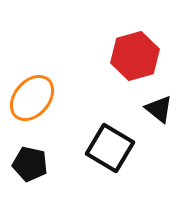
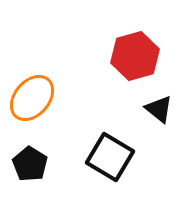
black square: moved 9 px down
black pentagon: rotated 20 degrees clockwise
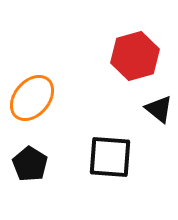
black square: rotated 27 degrees counterclockwise
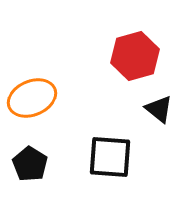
orange ellipse: rotated 27 degrees clockwise
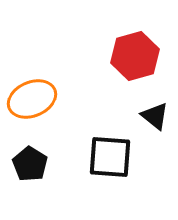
orange ellipse: moved 1 px down
black triangle: moved 4 px left, 7 px down
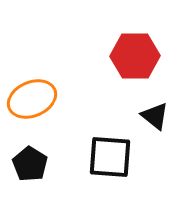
red hexagon: rotated 15 degrees clockwise
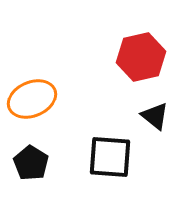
red hexagon: moved 6 px right, 1 px down; rotated 12 degrees counterclockwise
black pentagon: moved 1 px right, 1 px up
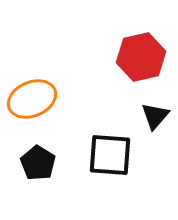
black triangle: rotated 32 degrees clockwise
black square: moved 2 px up
black pentagon: moved 7 px right
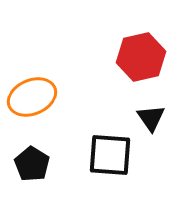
orange ellipse: moved 2 px up
black triangle: moved 4 px left, 2 px down; rotated 16 degrees counterclockwise
black pentagon: moved 6 px left, 1 px down
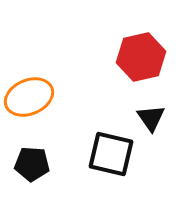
orange ellipse: moved 3 px left
black square: moved 1 px right, 1 px up; rotated 9 degrees clockwise
black pentagon: rotated 28 degrees counterclockwise
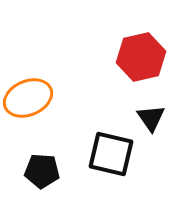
orange ellipse: moved 1 px left, 1 px down
black pentagon: moved 10 px right, 7 px down
